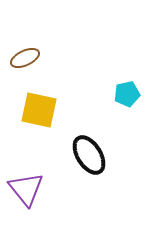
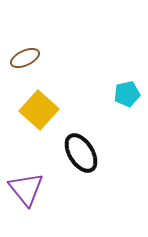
yellow square: rotated 30 degrees clockwise
black ellipse: moved 8 px left, 2 px up
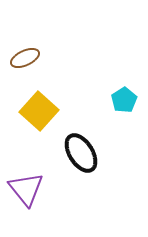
cyan pentagon: moved 3 px left, 6 px down; rotated 20 degrees counterclockwise
yellow square: moved 1 px down
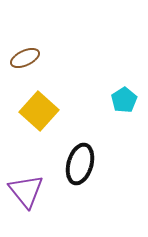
black ellipse: moved 1 px left, 11 px down; rotated 48 degrees clockwise
purple triangle: moved 2 px down
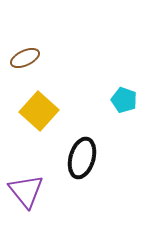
cyan pentagon: rotated 20 degrees counterclockwise
black ellipse: moved 2 px right, 6 px up
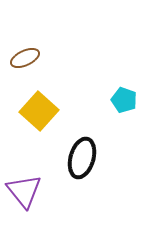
purple triangle: moved 2 px left
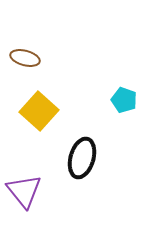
brown ellipse: rotated 40 degrees clockwise
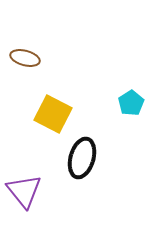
cyan pentagon: moved 7 px right, 3 px down; rotated 20 degrees clockwise
yellow square: moved 14 px right, 3 px down; rotated 15 degrees counterclockwise
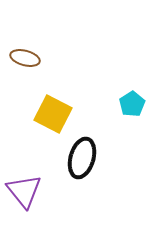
cyan pentagon: moved 1 px right, 1 px down
